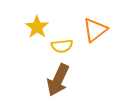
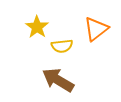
orange triangle: moved 1 px right, 1 px up
brown arrow: rotated 96 degrees clockwise
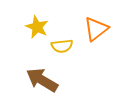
yellow star: rotated 10 degrees counterclockwise
brown arrow: moved 16 px left
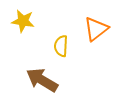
yellow star: moved 14 px left, 6 px up; rotated 15 degrees counterclockwise
yellow semicircle: moved 1 px left; rotated 100 degrees clockwise
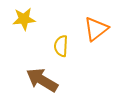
yellow star: moved 1 px right, 2 px up; rotated 15 degrees counterclockwise
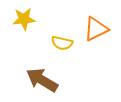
orange triangle: rotated 12 degrees clockwise
yellow semicircle: moved 1 px right, 3 px up; rotated 80 degrees counterclockwise
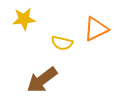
brown arrow: rotated 68 degrees counterclockwise
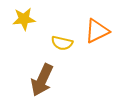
orange triangle: moved 1 px right, 2 px down
brown arrow: rotated 28 degrees counterclockwise
